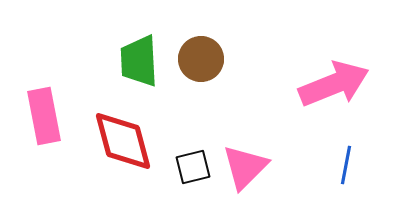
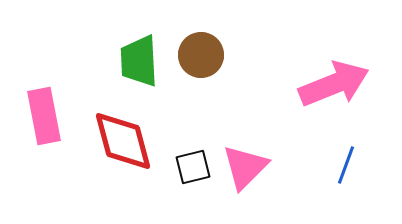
brown circle: moved 4 px up
blue line: rotated 9 degrees clockwise
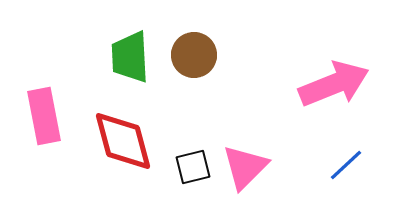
brown circle: moved 7 px left
green trapezoid: moved 9 px left, 4 px up
blue line: rotated 27 degrees clockwise
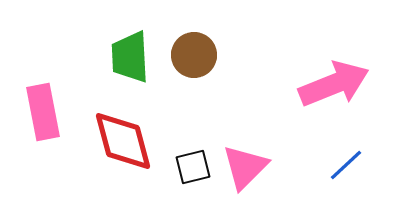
pink rectangle: moved 1 px left, 4 px up
